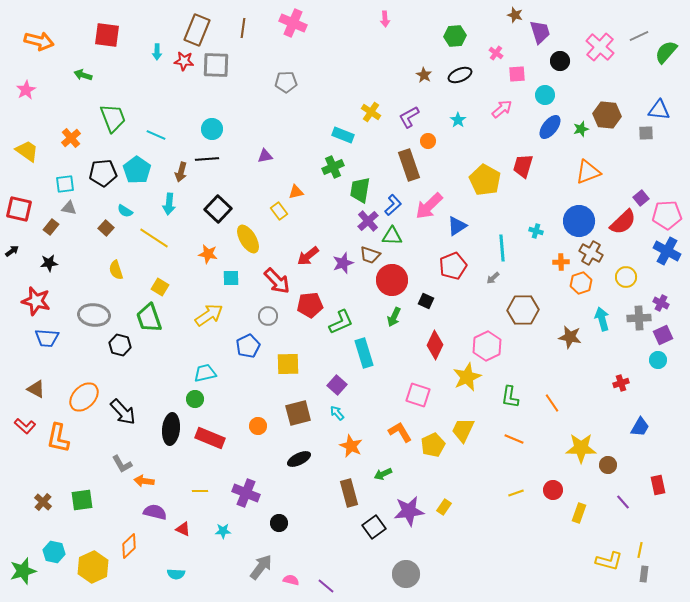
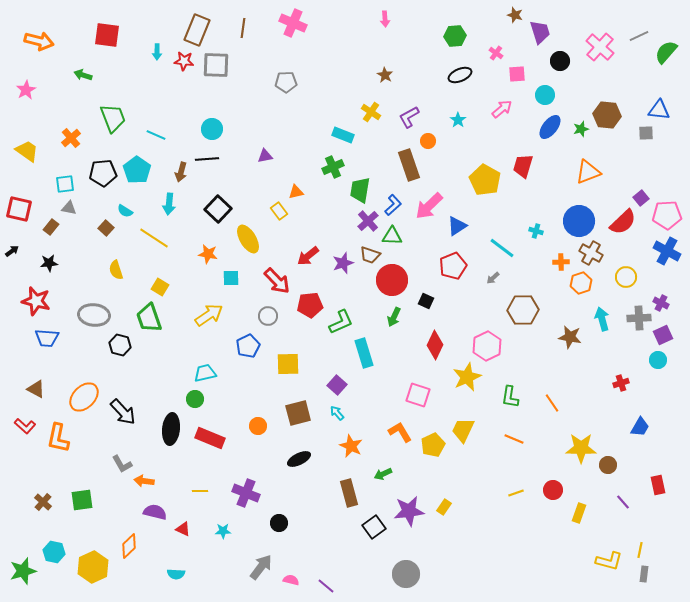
brown star at (424, 75): moved 39 px left
cyan line at (502, 248): rotated 48 degrees counterclockwise
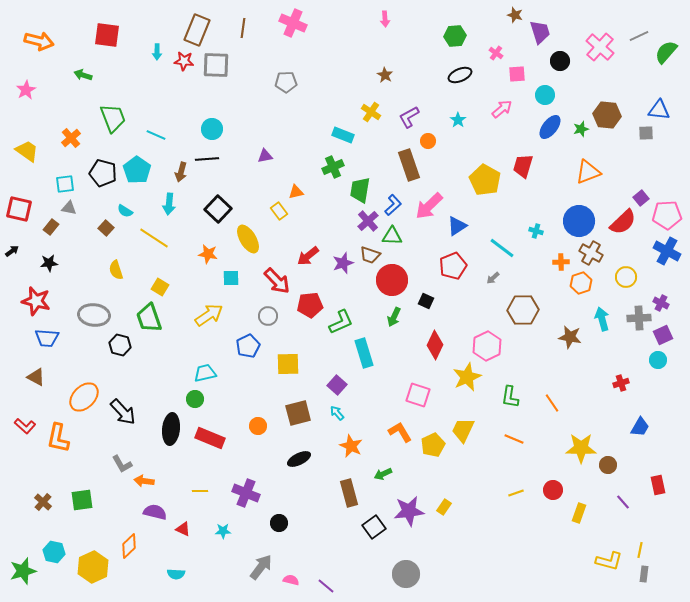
black pentagon at (103, 173): rotated 20 degrees clockwise
brown triangle at (36, 389): moved 12 px up
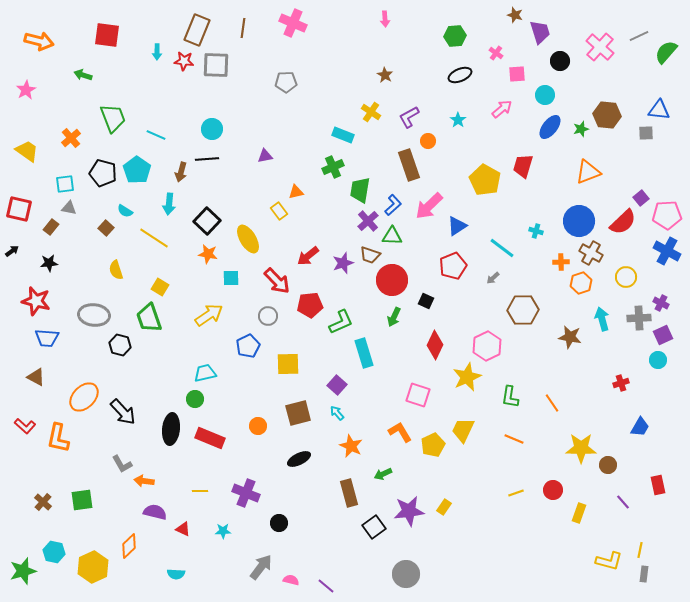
black square at (218, 209): moved 11 px left, 12 px down
